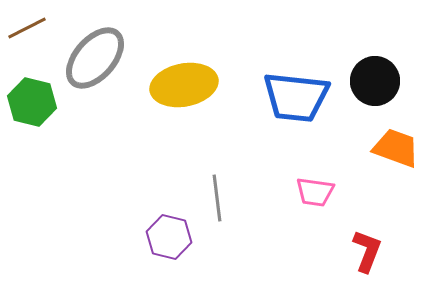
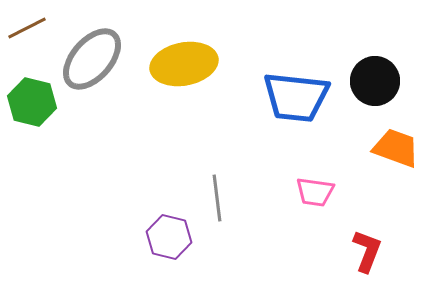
gray ellipse: moved 3 px left, 1 px down
yellow ellipse: moved 21 px up
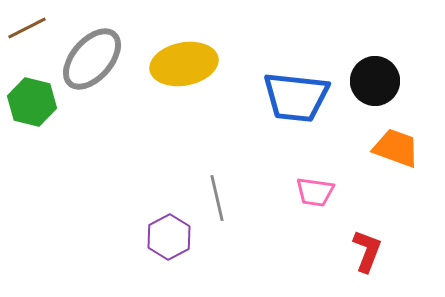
gray line: rotated 6 degrees counterclockwise
purple hexagon: rotated 18 degrees clockwise
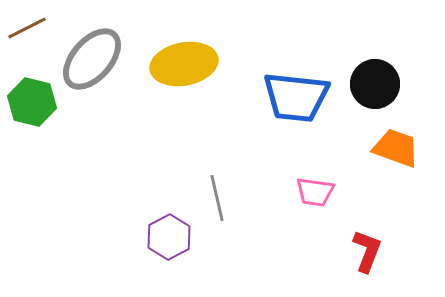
black circle: moved 3 px down
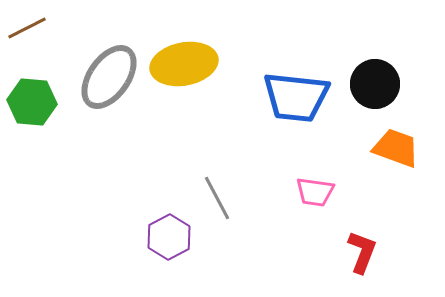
gray ellipse: moved 17 px right, 18 px down; rotated 6 degrees counterclockwise
green hexagon: rotated 9 degrees counterclockwise
gray line: rotated 15 degrees counterclockwise
red L-shape: moved 5 px left, 1 px down
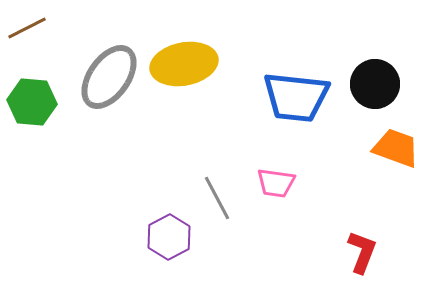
pink trapezoid: moved 39 px left, 9 px up
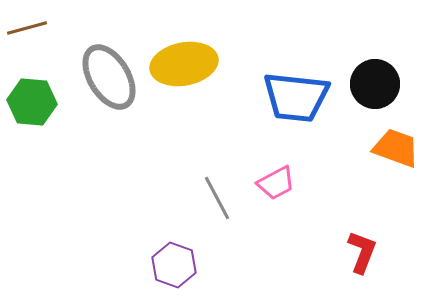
brown line: rotated 12 degrees clockwise
gray ellipse: rotated 66 degrees counterclockwise
pink trapezoid: rotated 36 degrees counterclockwise
purple hexagon: moved 5 px right, 28 px down; rotated 12 degrees counterclockwise
